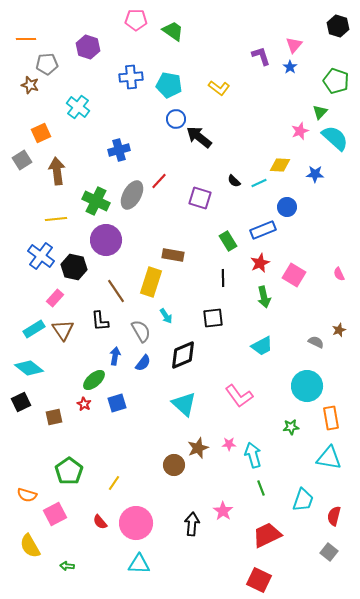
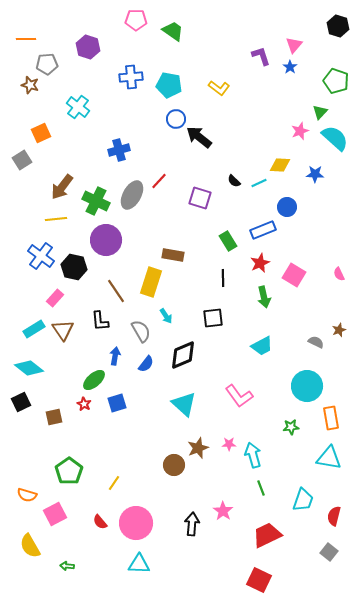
brown arrow at (57, 171): moved 5 px right, 16 px down; rotated 136 degrees counterclockwise
blue semicircle at (143, 363): moved 3 px right, 1 px down
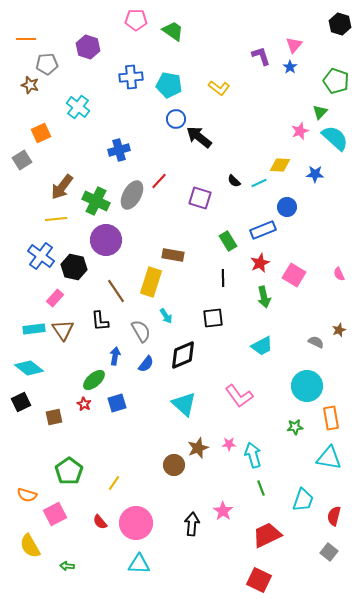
black hexagon at (338, 26): moved 2 px right, 2 px up
cyan rectangle at (34, 329): rotated 25 degrees clockwise
green star at (291, 427): moved 4 px right
